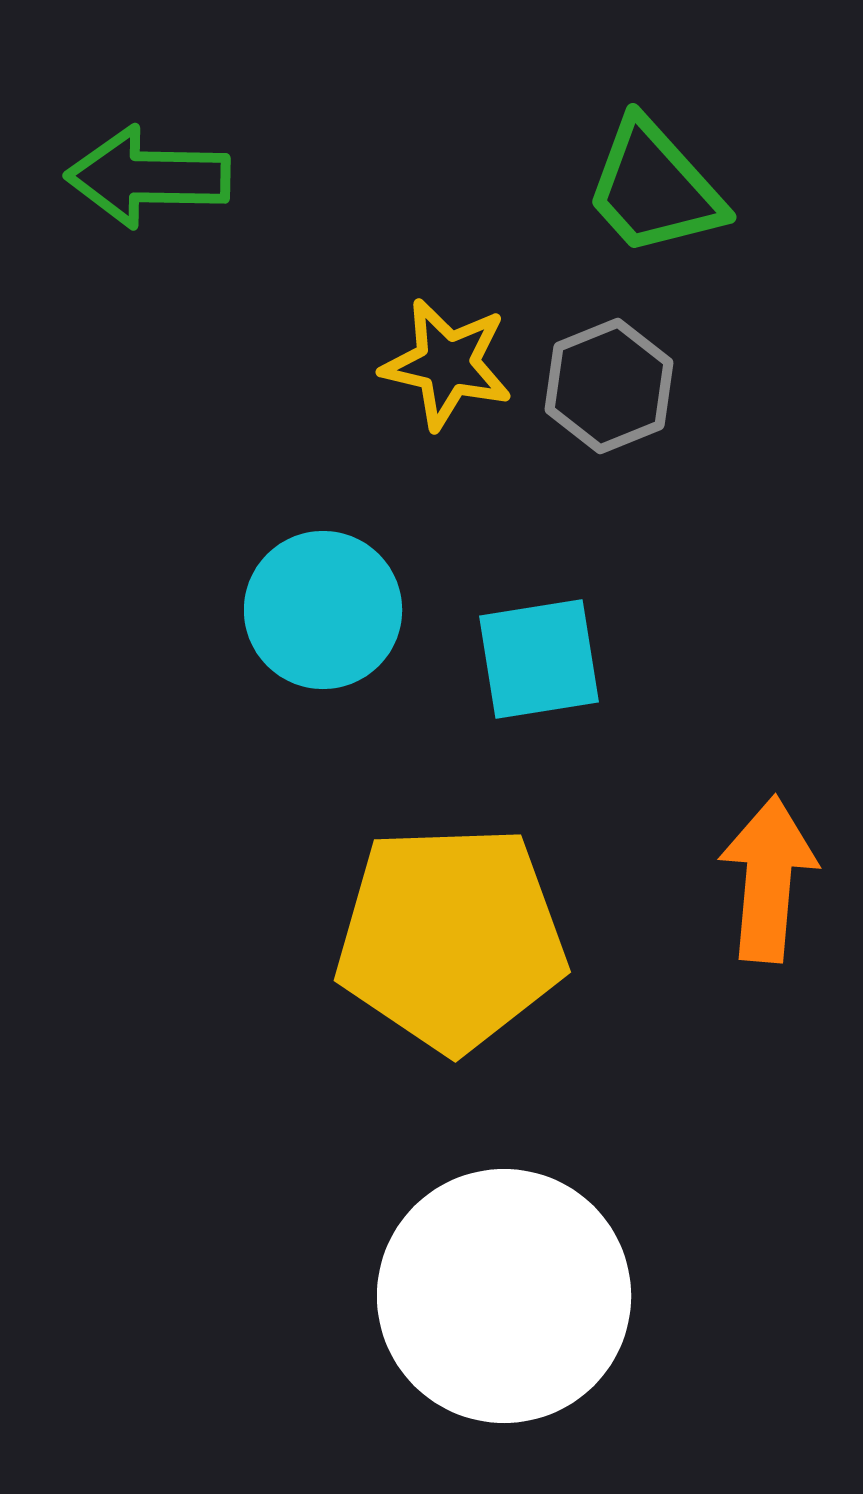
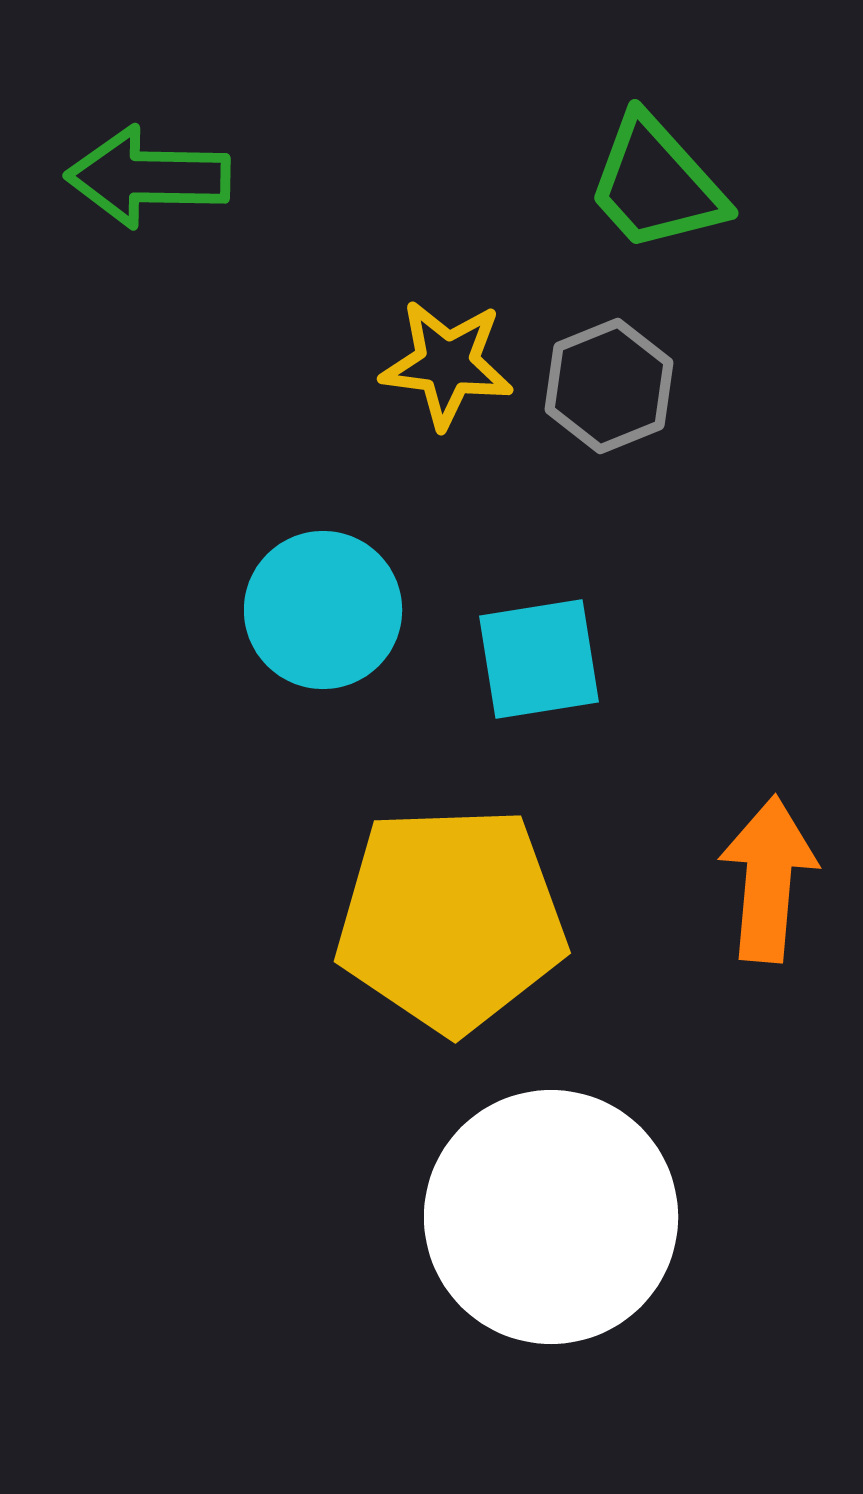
green trapezoid: moved 2 px right, 4 px up
yellow star: rotated 6 degrees counterclockwise
yellow pentagon: moved 19 px up
white circle: moved 47 px right, 79 px up
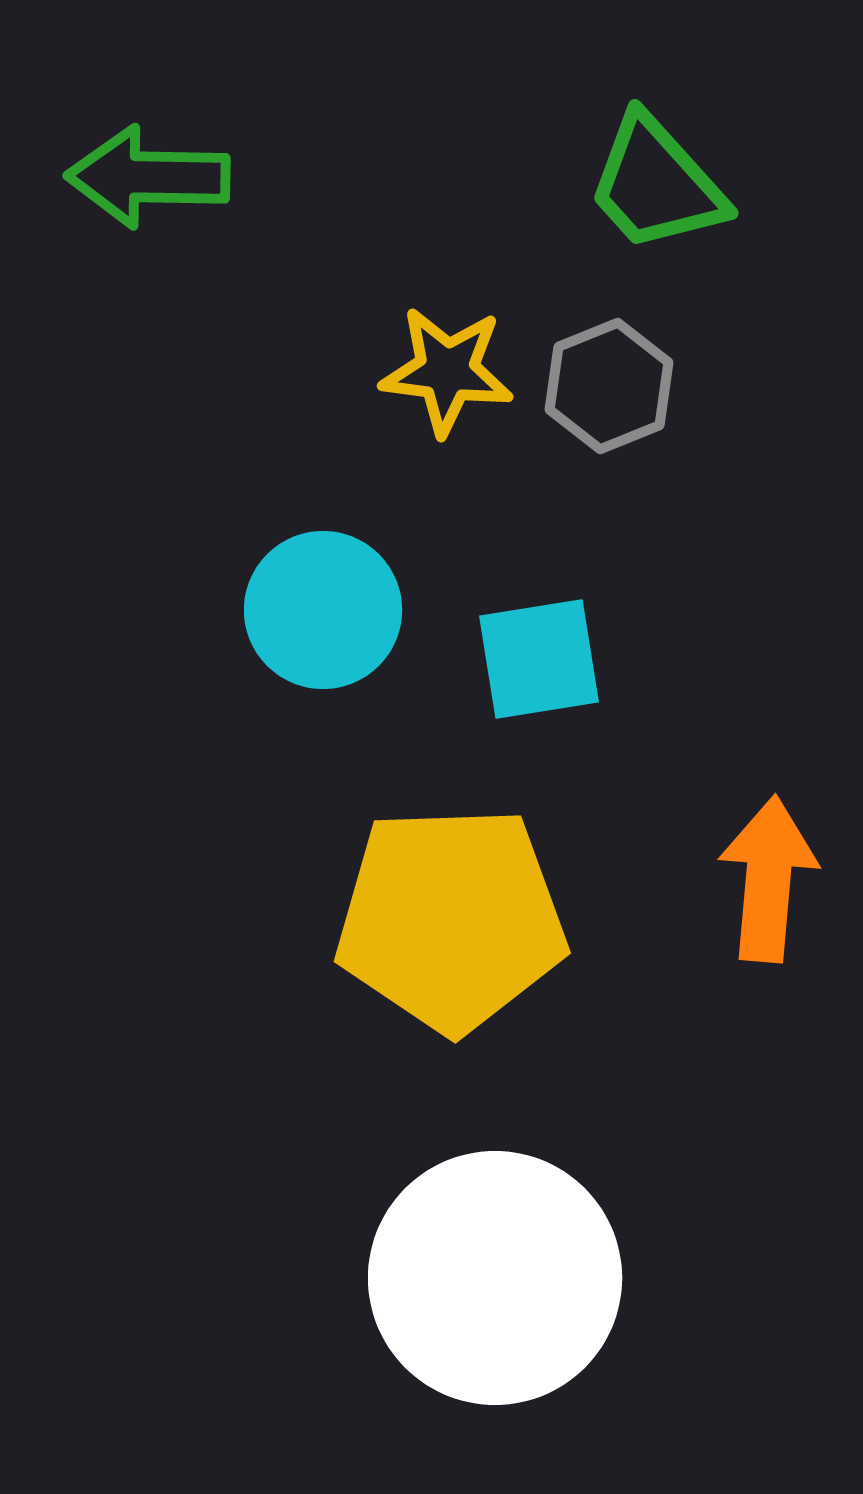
yellow star: moved 7 px down
white circle: moved 56 px left, 61 px down
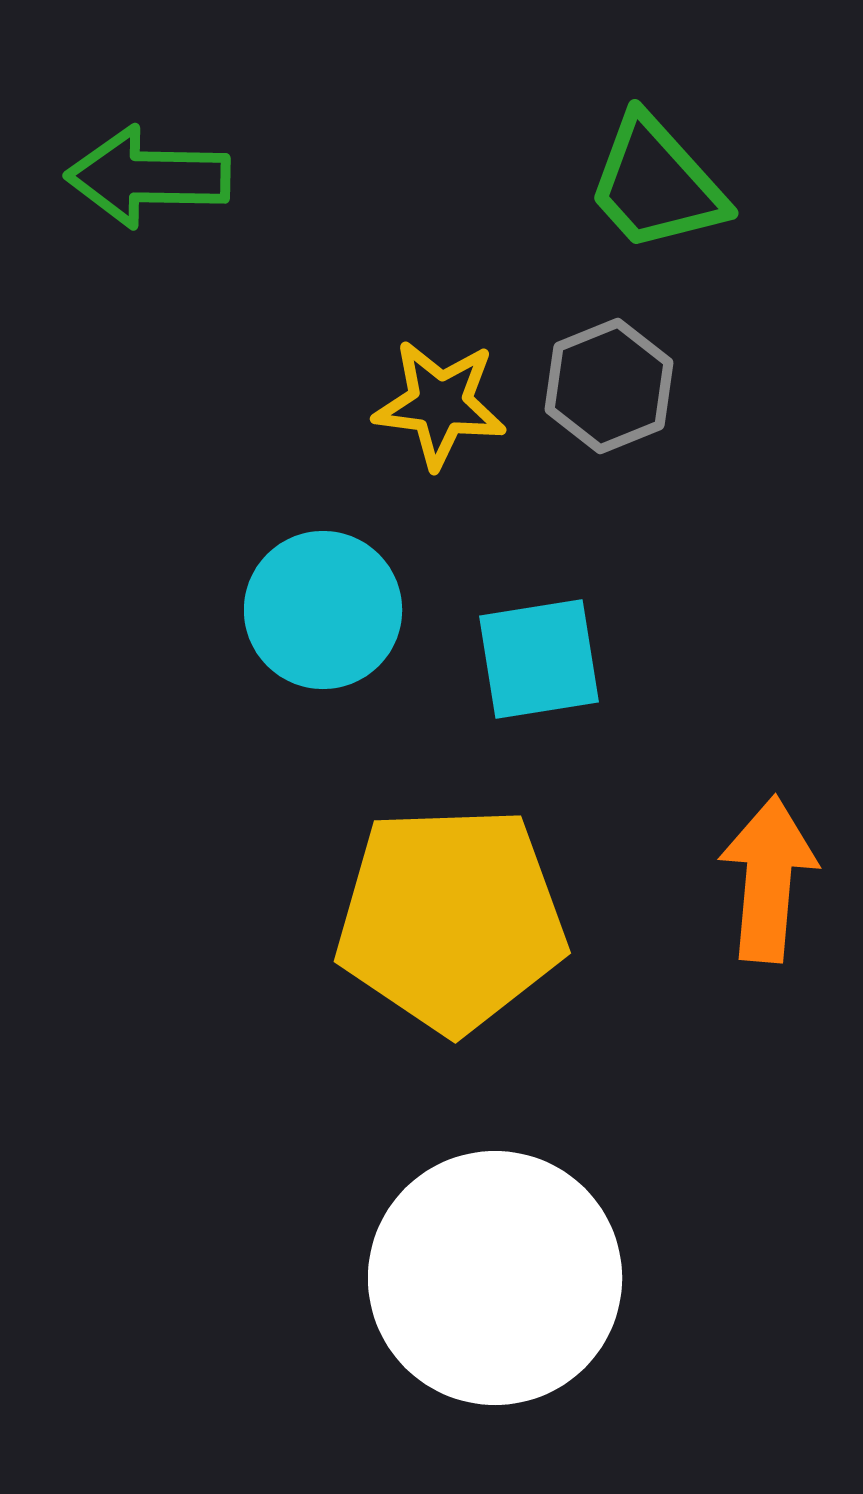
yellow star: moved 7 px left, 33 px down
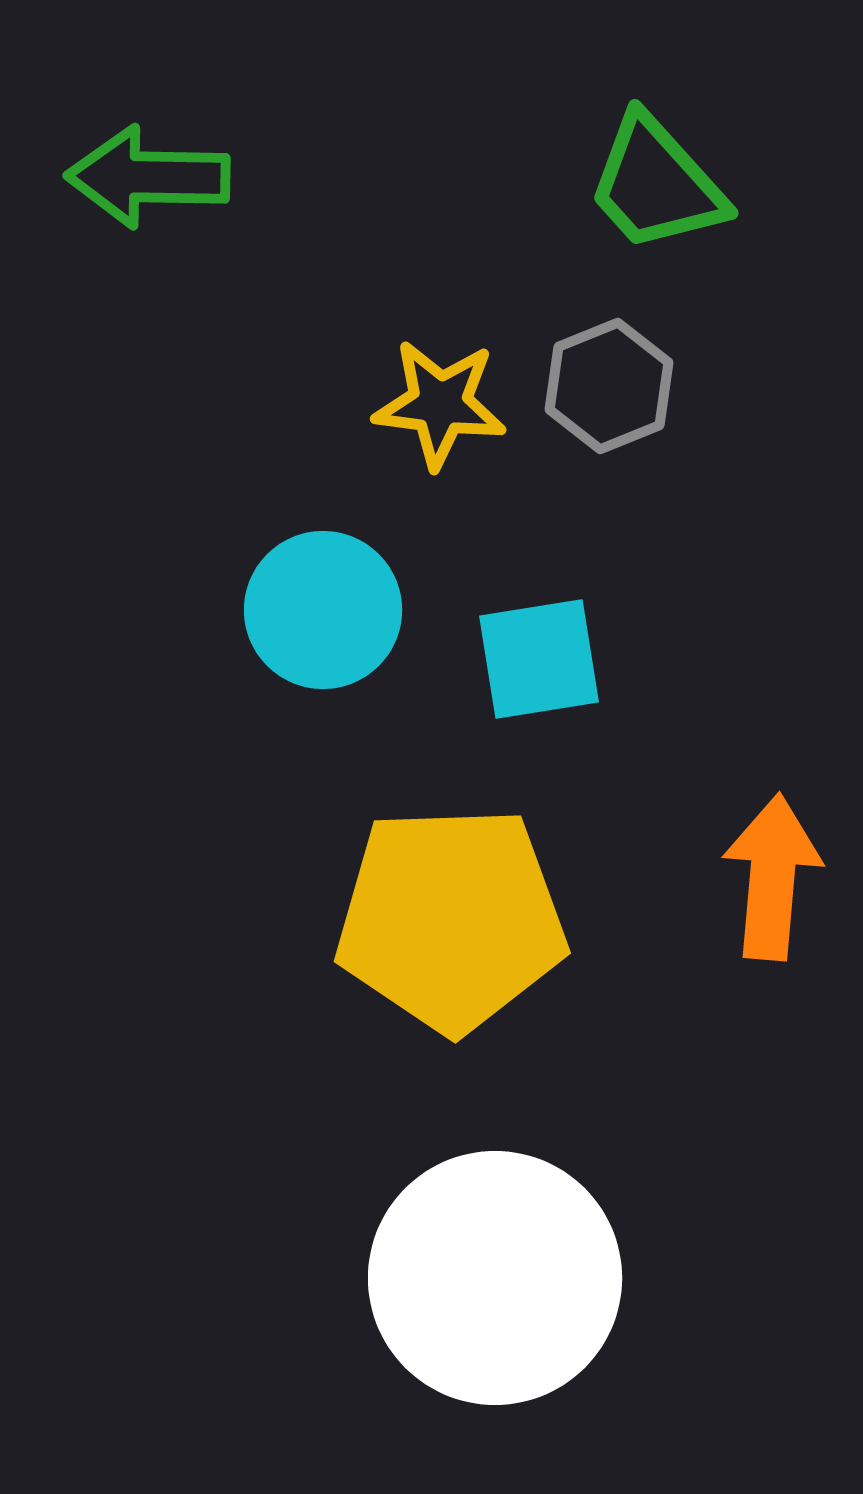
orange arrow: moved 4 px right, 2 px up
